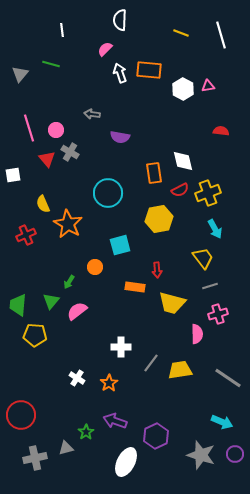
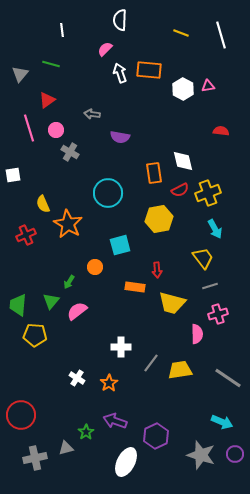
red triangle at (47, 159): moved 59 px up; rotated 36 degrees clockwise
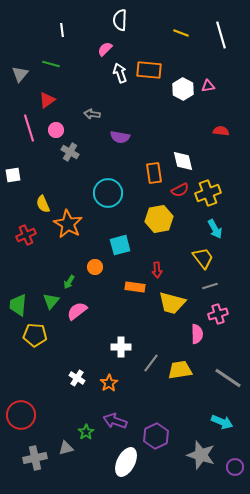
purple circle at (235, 454): moved 13 px down
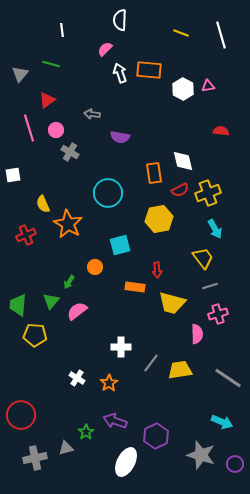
purple circle at (235, 467): moved 3 px up
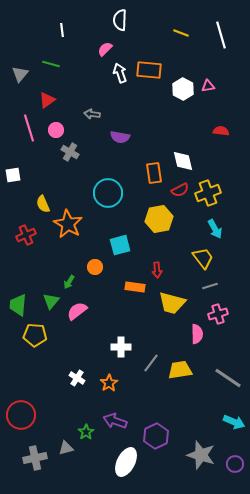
cyan arrow at (222, 422): moved 12 px right
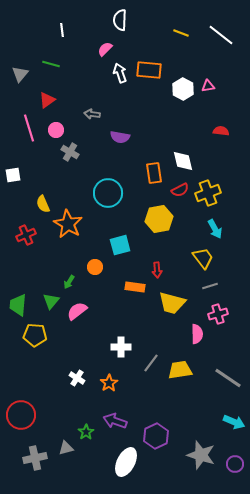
white line at (221, 35): rotated 36 degrees counterclockwise
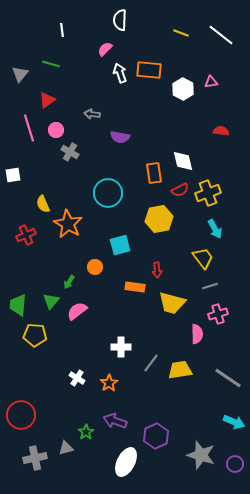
pink triangle at (208, 86): moved 3 px right, 4 px up
